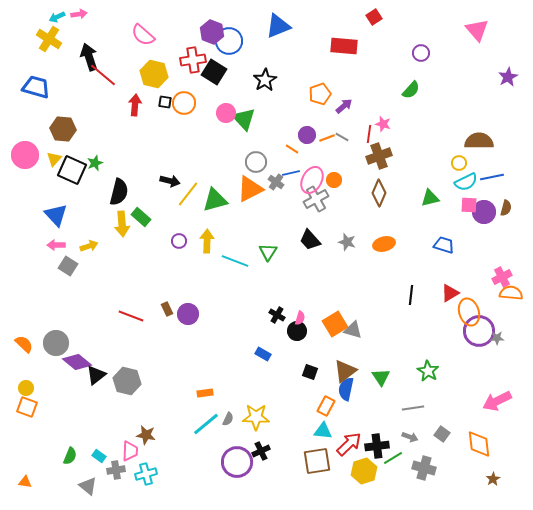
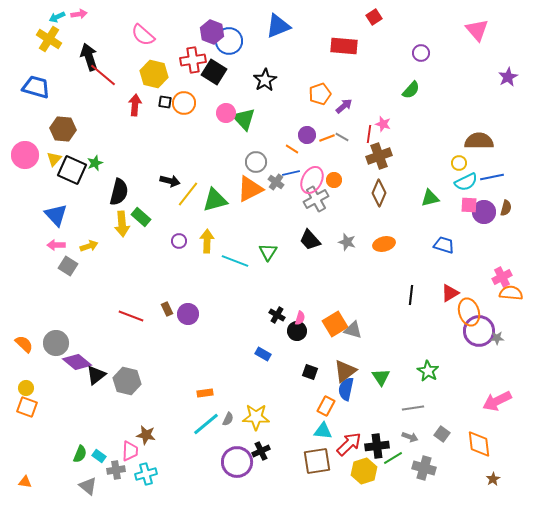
green semicircle at (70, 456): moved 10 px right, 2 px up
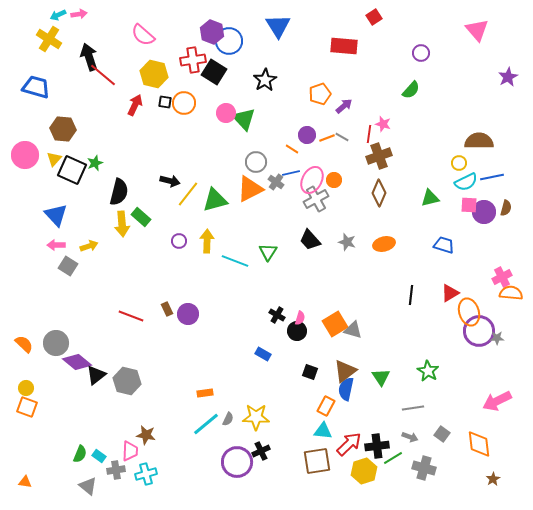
cyan arrow at (57, 17): moved 1 px right, 2 px up
blue triangle at (278, 26): rotated 40 degrees counterclockwise
red arrow at (135, 105): rotated 20 degrees clockwise
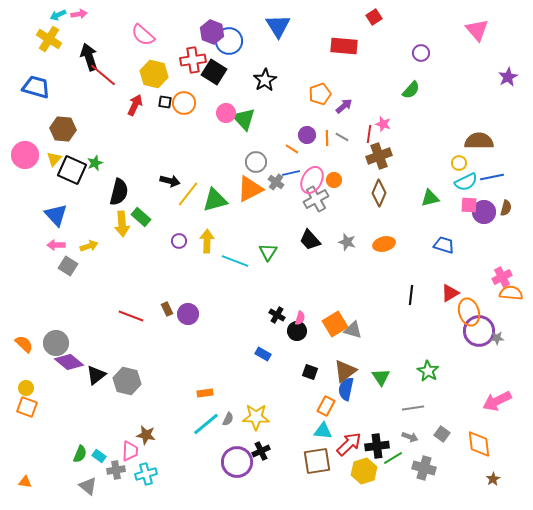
orange line at (327, 138): rotated 70 degrees counterclockwise
purple diamond at (77, 362): moved 8 px left
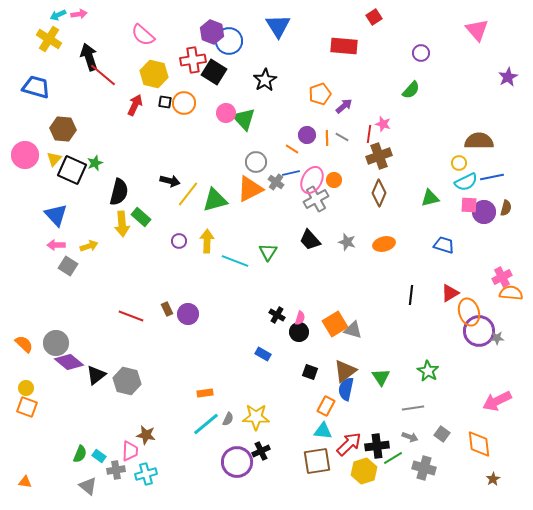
black circle at (297, 331): moved 2 px right, 1 px down
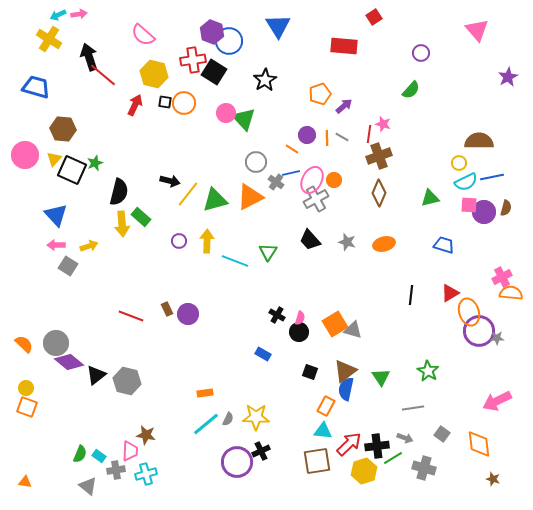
orange triangle at (250, 189): moved 8 px down
gray arrow at (410, 437): moved 5 px left, 1 px down
brown star at (493, 479): rotated 24 degrees counterclockwise
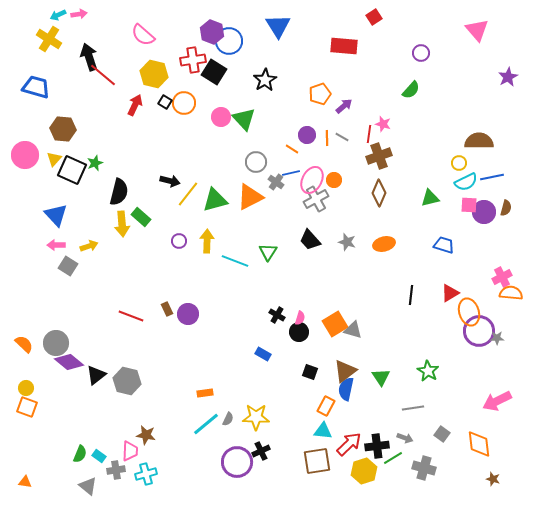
black square at (165, 102): rotated 24 degrees clockwise
pink circle at (226, 113): moved 5 px left, 4 px down
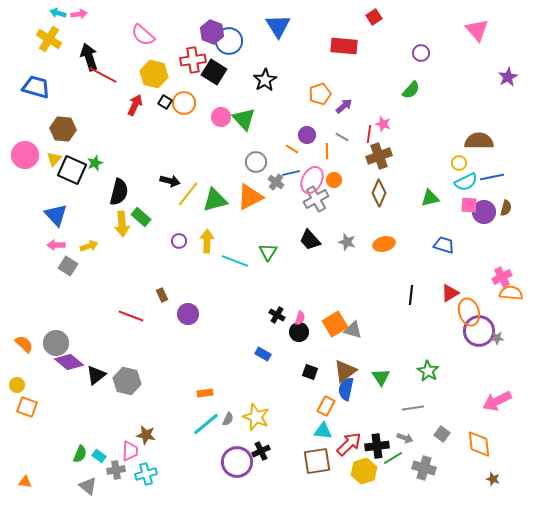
cyan arrow at (58, 15): moved 2 px up; rotated 42 degrees clockwise
red line at (103, 75): rotated 12 degrees counterclockwise
orange line at (327, 138): moved 13 px down
brown rectangle at (167, 309): moved 5 px left, 14 px up
yellow circle at (26, 388): moved 9 px left, 3 px up
yellow star at (256, 417): rotated 20 degrees clockwise
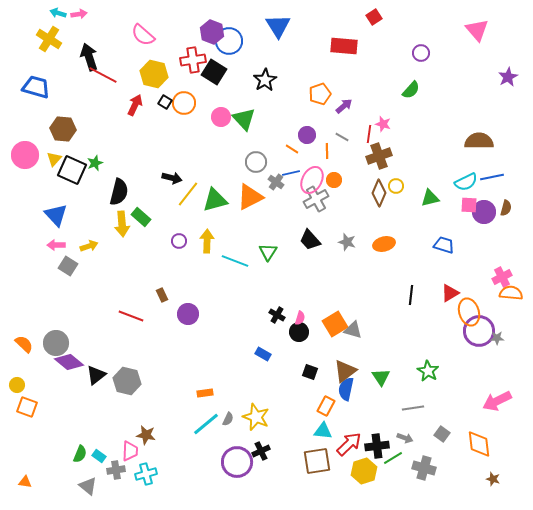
yellow circle at (459, 163): moved 63 px left, 23 px down
black arrow at (170, 181): moved 2 px right, 3 px up
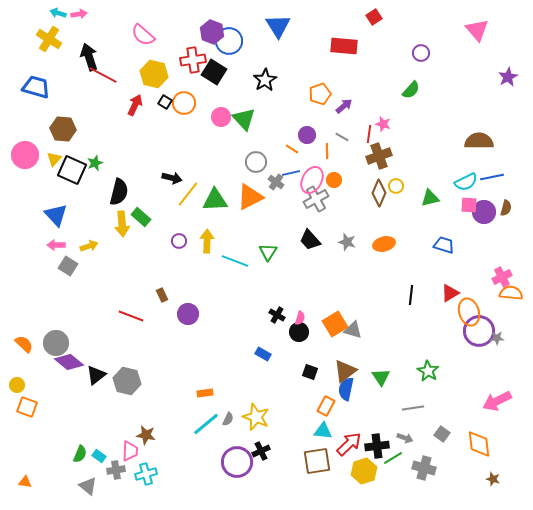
green triangle at (215, 200): rotated 12 degrees clockwise
